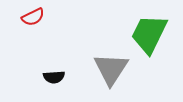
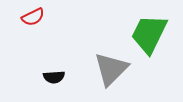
gray triangle: rotated 12 degrees clockwise
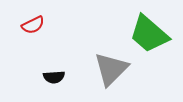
red semicircle: moved 8 px down
green trapezoid: rotated 75 degrees counterclockwise
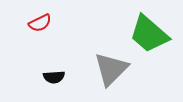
red semicircle: moved 7 px right, 2 px up
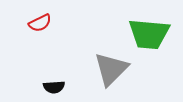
green trapezoid: rotated 36 degrees counterclockwise
black semicircle: moved 10 px down
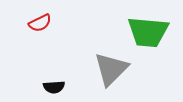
green trapezoid: moved 1 px left, 2 px up
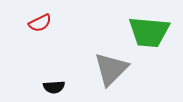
green trapezoid: moved 1 px right
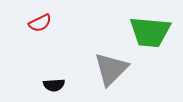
green trapezoid: moved 1 px right
black semicircle: moved 2 px up
